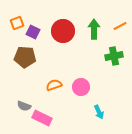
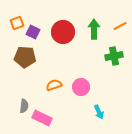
red circle: moved 1 px down
gray semicircle: rotated 104 degrees counterclockwise
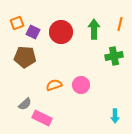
orange line: moved 2 px up; rotated 48 degrees counterclockwise
red circle: moved 2 px left
pink circle: moved 2 px up
gray semicircle: moved 1 px right, 2 px up; rotated 40 degrees clockwise
cyan arrow: moved 16 px right, 4 px down; rotated 24 degrees clockwise
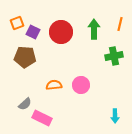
orange semicircle: rotated 14 degrees clockwise
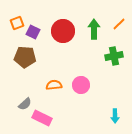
orange line: moved 1 px left; rotated 32 degrees clockwise
red circle: moved 2 px right, 1 px up
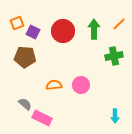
gray semicircle: rotated 96 degrees counterclockwise
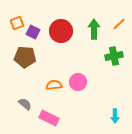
red circle: moved 2 px left
pink circle: moved 3 px left, 3 px up
pink rectangle: moved 7 px right
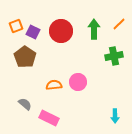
orange square: moved 1 px left, 3 px down
brown pentagon: rotated 30 degrees clockwise
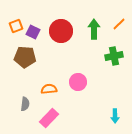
brown pentagon: rotated 30 degrees counterclockwise
orange semicircle: moved 5 px left, 4 px down
gray semicircle: rotated 56 degrees clockwise
pink rectangle: rotated 72 degrees counterclockwise
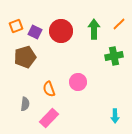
purple square: moved 2 px right
brown pentagon: rotated 20 degrees counterclockwise
orange semicircle: rotated 105 degrees counterclockwise
